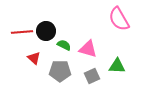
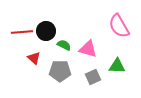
pink semicircle: moved 7 px down
gray square: moved 1 px right, 1 px down
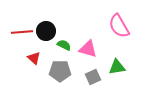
green triangle: moved 1 px down; rotated 12 degrees counterclockwise
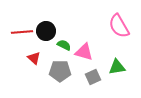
pink triangle: moved 4 px left, 3 px down
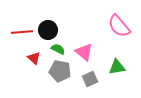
pink semicircle: rotated 10 degrees counterclockwise
black circle: moved 2 px right, 1 px up
green semicircle: moved 6 px left, 4 px down
pink triangle: rotated 24 degrees clockwise
gray pentagon: rotated 10 degrees clockwise
gray square: moved 3 px left, 2 px down
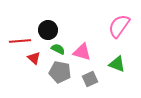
pink semicircle: rotated 75 degrees clockwise
red line: moved 2 px left, 9 px down
pink triangle: moved 2 px left; rotated 24 degrees counterclockwise
green triangle: moved 3 px up; rotated 30 degrees clockwise
gray pentagon: moved 1 px down
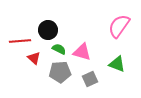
green semicircle: moved 1 px right
gray pentagon: rotated 15 degrees counterclockwise
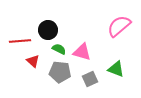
pink semicircle: rotated 15 degrees clockwise
red triangle: moved 1 px left, 3 px down
green triangle: moved 1 px left, 5 px down
gray pentagon: rotated 10 degrees clockwise
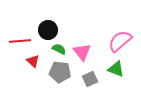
pink semicircle: moved 1 px right, 15 px down
pink triangle: rotated 36 degrees clockwise
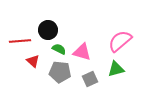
pink triangle: rotated 36 degrees counterclockwise
green triangle: rotated 36 degrees counterclockwise
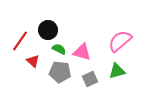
red line: rotated 50 degrees counterclockwise
green triangle: moved 1 px right, 2 px down
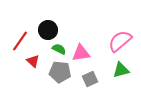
pink triangle: moved 1 px left, 1 px down; rotated 24 degrees counterclockwise
green triangle: moved 4 px right, 1 px up
